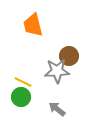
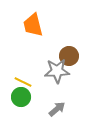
gray arrow: rotated 102 degrees clockwise
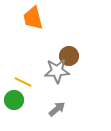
orange trapezoid: moved 7 px up
green circle: moved 7 px left, 3 px down
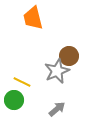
gray star: rotated 20 degrees counterclockwise
yellow line: moved 1 px left
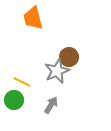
brown circle: moved 1 px down
gray arrow: moved 6 px left, 4 px up; rotated 18 degrees counterclockwise
